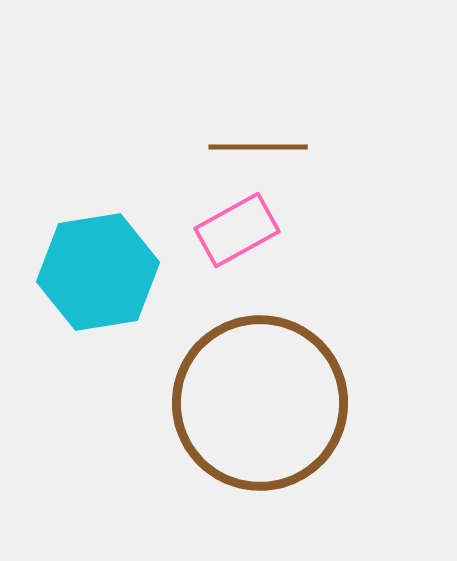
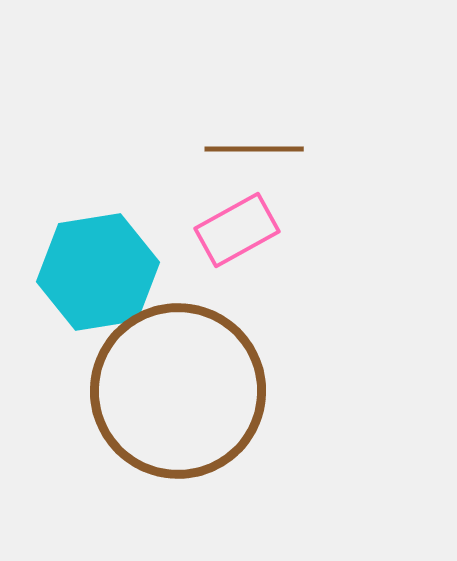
brown line: moved 4 px left, 2 px down
brown circle: moved 82 px left, 12 px up
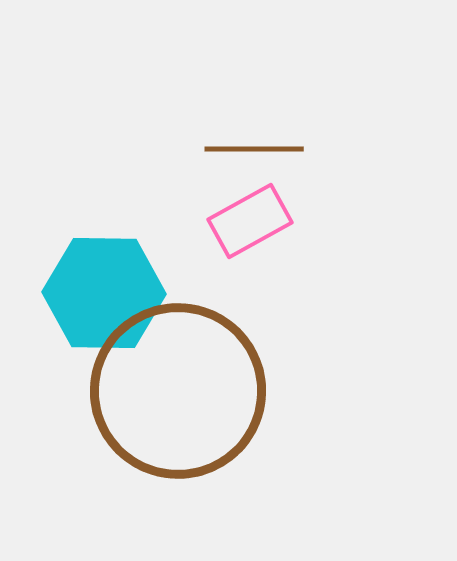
pink rectangle: moved 13 px right, 9 px up
cyan hexagon: moved 6 px right, 21 px down; rotated 10 degrees clockwise
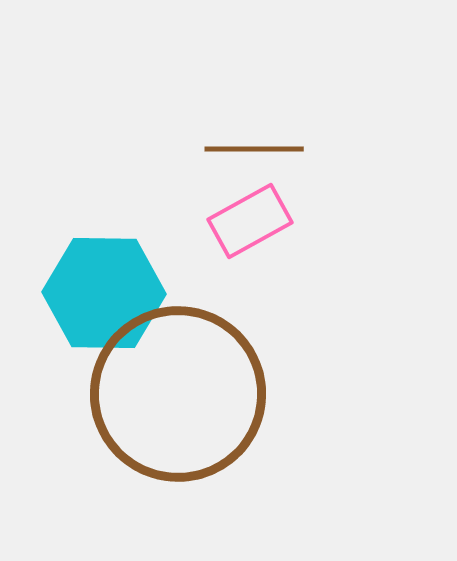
brown circle: moved 3 px down
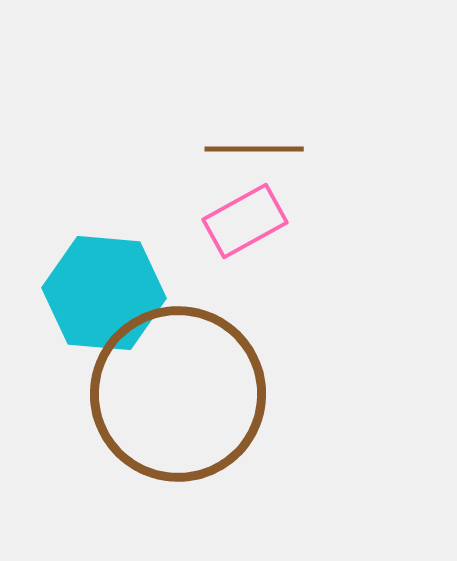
pink rectangle: moved 5 px left
cyan hexagon: rotated 4 degrees clockwise
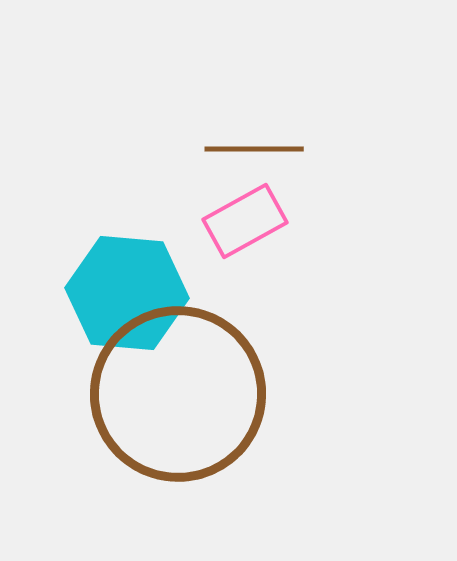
cyan hexagon: moved 23 px right
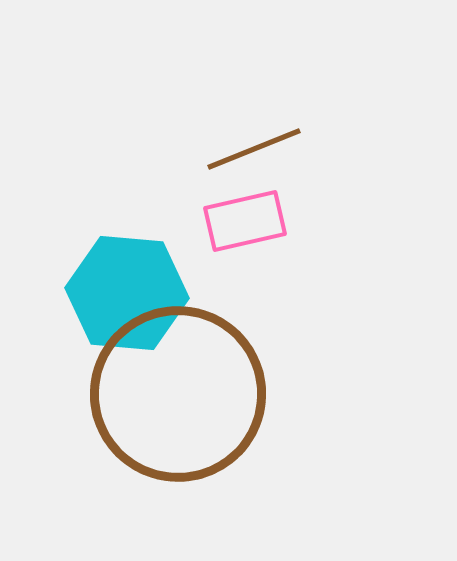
brown line: rotated 22 degrees counterclockwise
pink rectangle: rotated 16 degrees clockwise
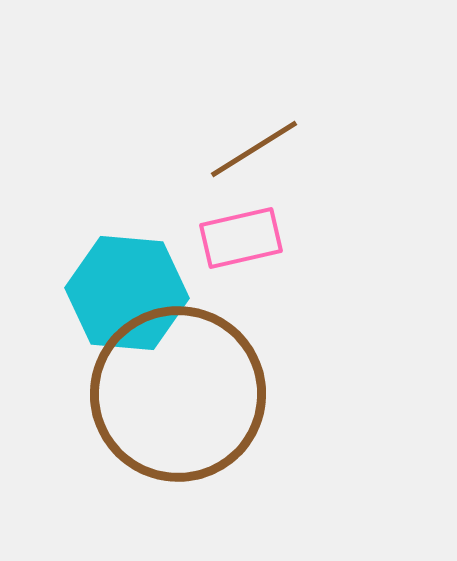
brown line: rotated 10 degrees counterclockwise
pink rectangle: moved 4 px left, 17 px down
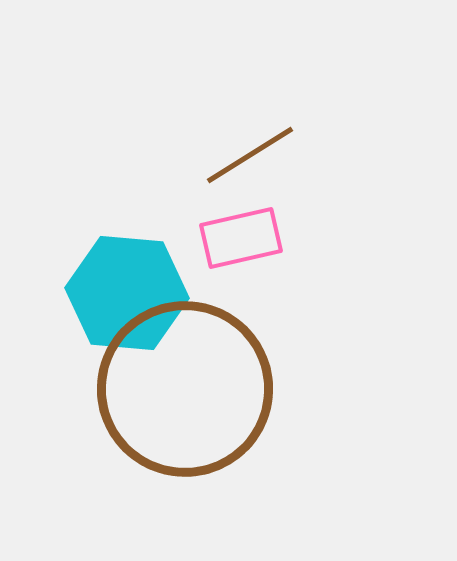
brown line: moved 4 px left, 6 px down
brown circle: moved 7 px right, 5 px up
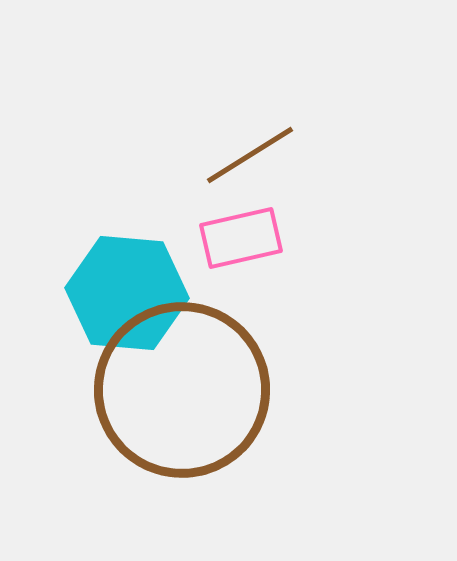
brown circle: moved 3 px left, 1 px down
